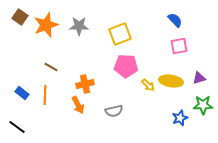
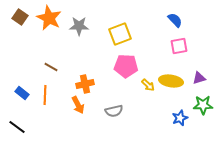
orange star: moved 3 px right, 7 px up; rotated 25 degrees counterclockwise
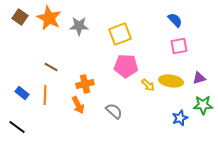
gray semicircle: rotated 126 degrees counterclockwise
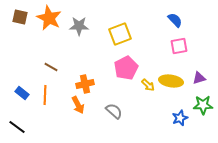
brown square: rotated 21 degrees counterclockwise
pink pentagon: moved 2 px down; rotated 30 degrees counterclockwise
